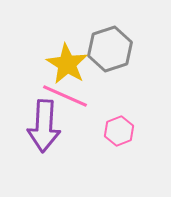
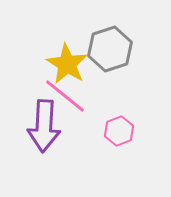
pink line: rotated 15 degrees clockwise
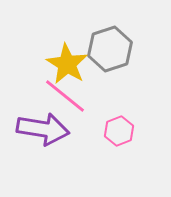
purple arrow: moved 1 px left, 3 px down; rotated 84 degrees counterclockwise
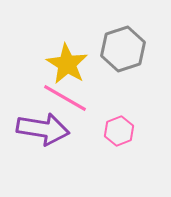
gray hexagon: moved 13 px right
pink line: moved 2 px down; rotated 9 degrees counterclockwise
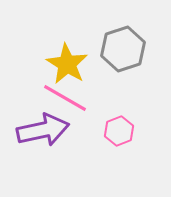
purple arrow: moved 1 px down; rotated 21 degrees counterclockwise
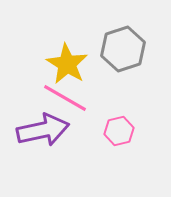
pink hexagon: rotated 8 degrees clockwise
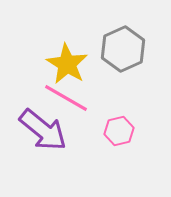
gray hexagon: rotated 6 degrees counterclockwise
pink line: moved 1 px right
purple arrow: rotated 51 degrees clockwise
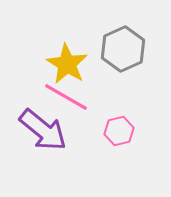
pink line: moved 1 px up
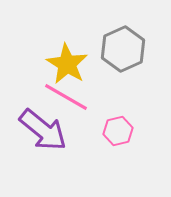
pink hexagon: moved 1 px left
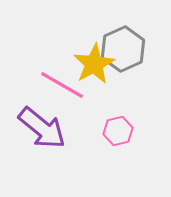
yellow star: moved 27 px right; rotated 12 degrees clockwise
pink line: moved 4 px left, 12 px up
purple arrow: moved 1 px left, 2 px up
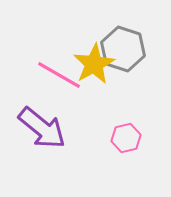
gray hexagon: rotated 18 degrees counterclockwise
pink line: moved 3 px left, 10 px up
pink hexagon: moved 8 px right, 7 px down
